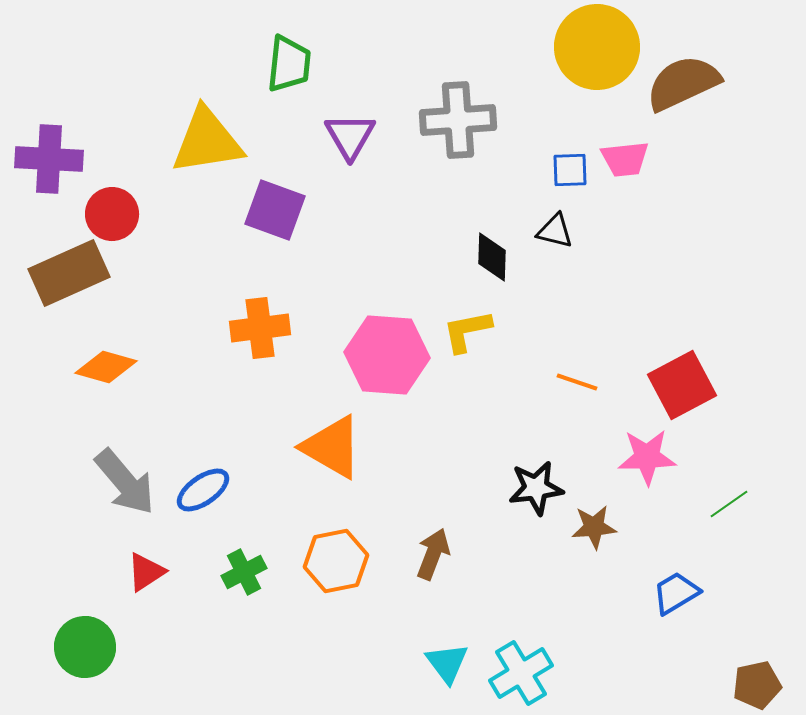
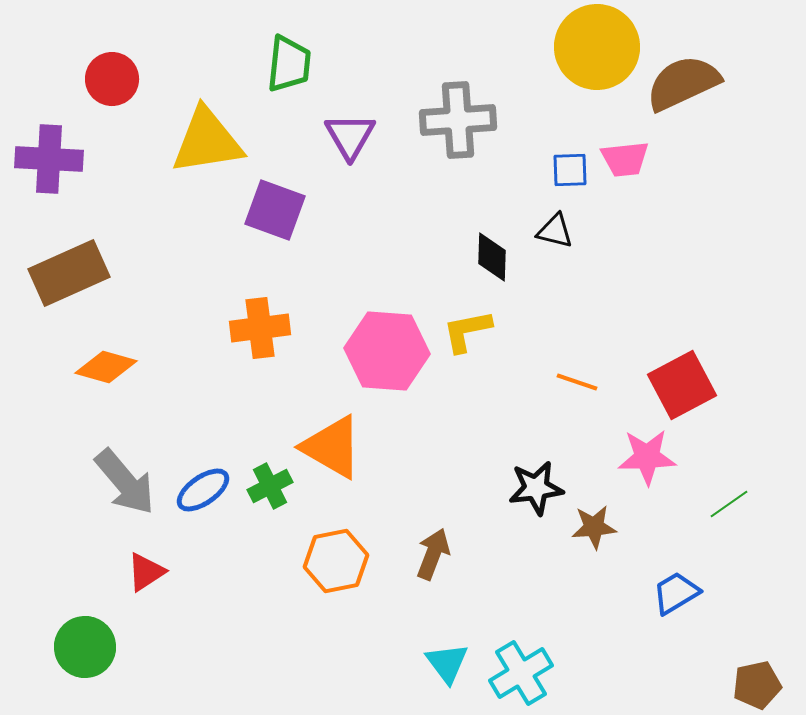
red circle: moved 135 px up
pink hexagon: moved 4 px up
green cross: moved 26 px right, 86 px up
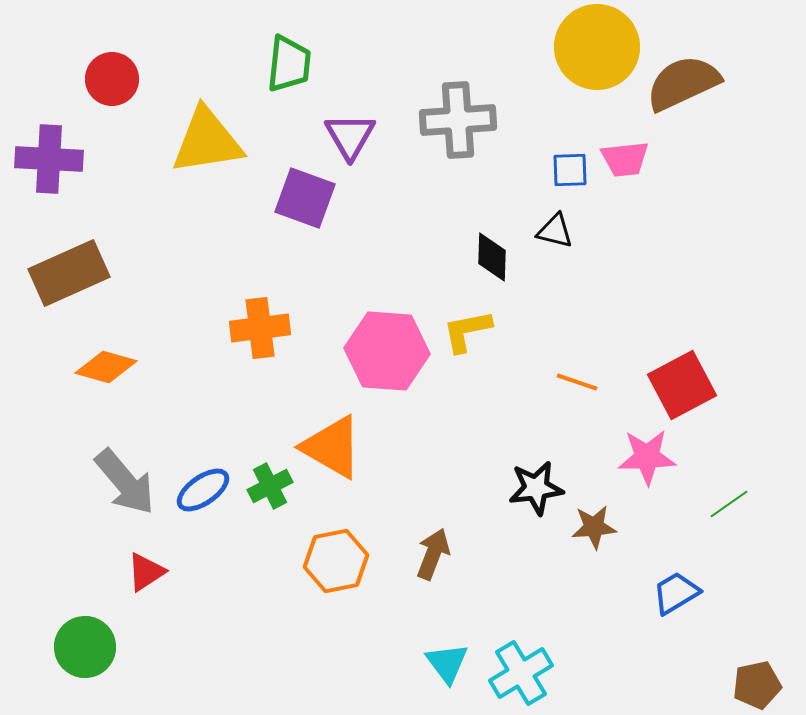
purple square: moved 30 px right, 12 px up
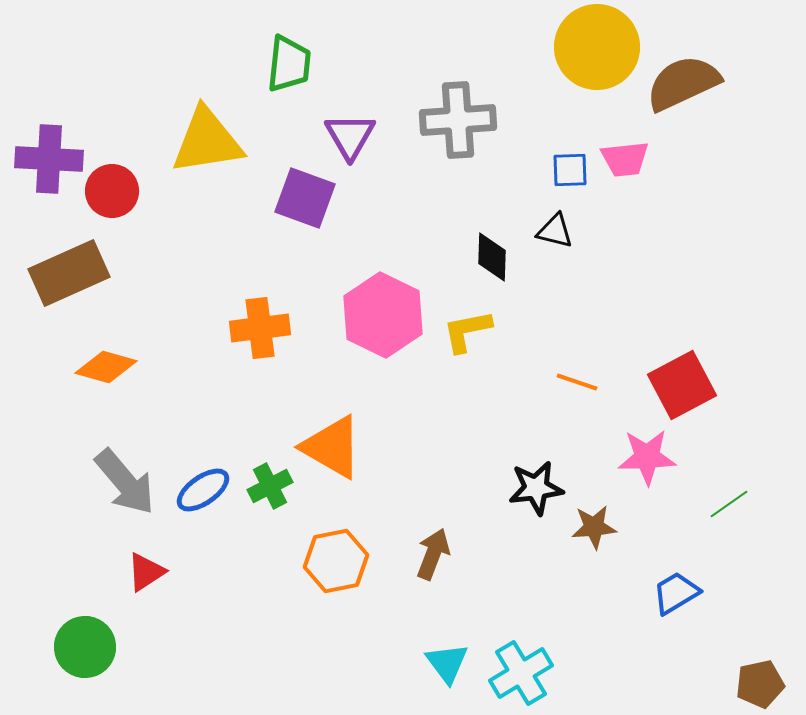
red circle: moved 112 px down
pink hexagon: moved 4 px left, 36 px up; rotated 22 degrees clockwise
brown pentagon: moved 3 px right, 1 px up
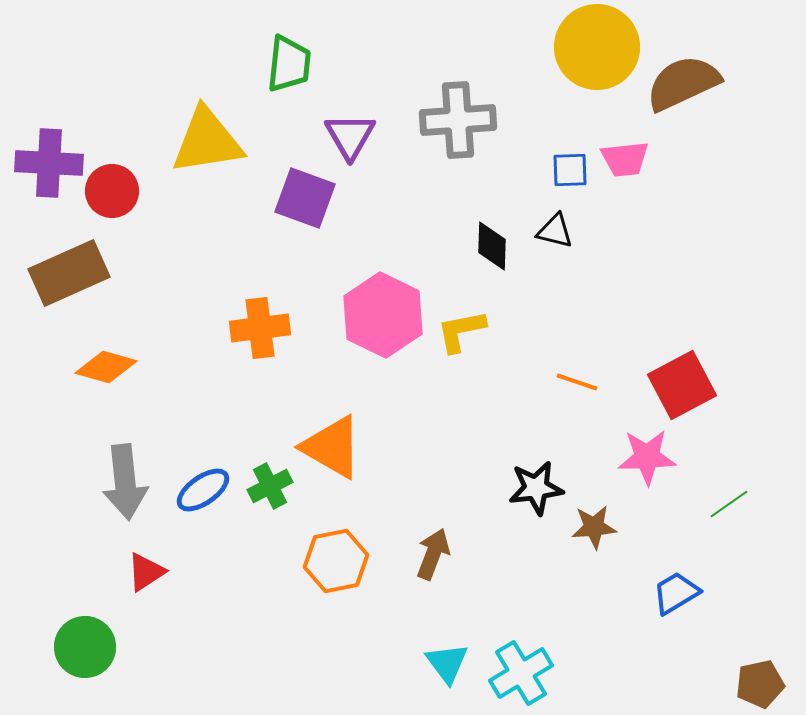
purple cross: moved 4 px down
black diamond: moved 11 px up
yellow L-shape: moved 6 px left
gray arrow: rotated 34 degrees clockwise
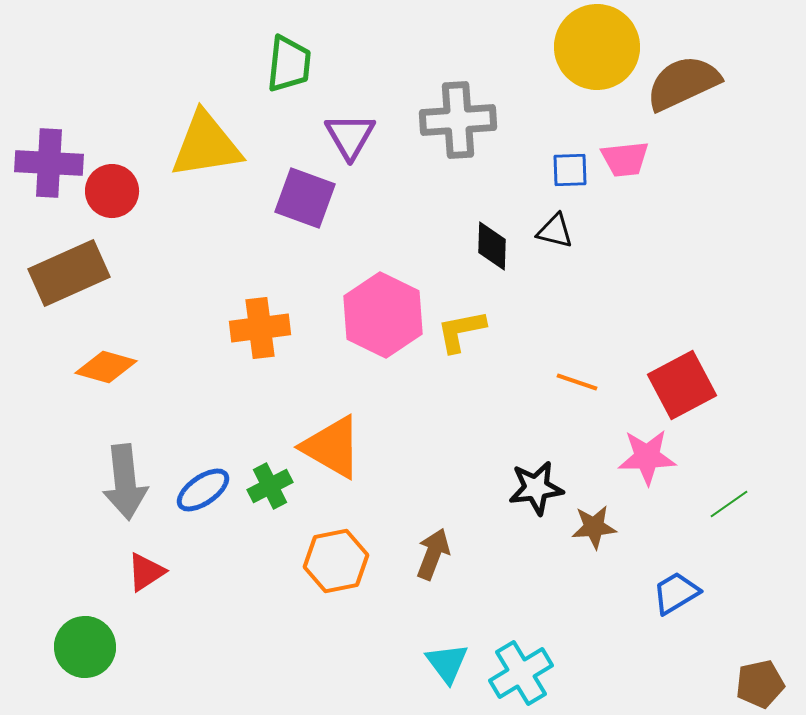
yellow triangle: moved 1 px left, 4 px down
